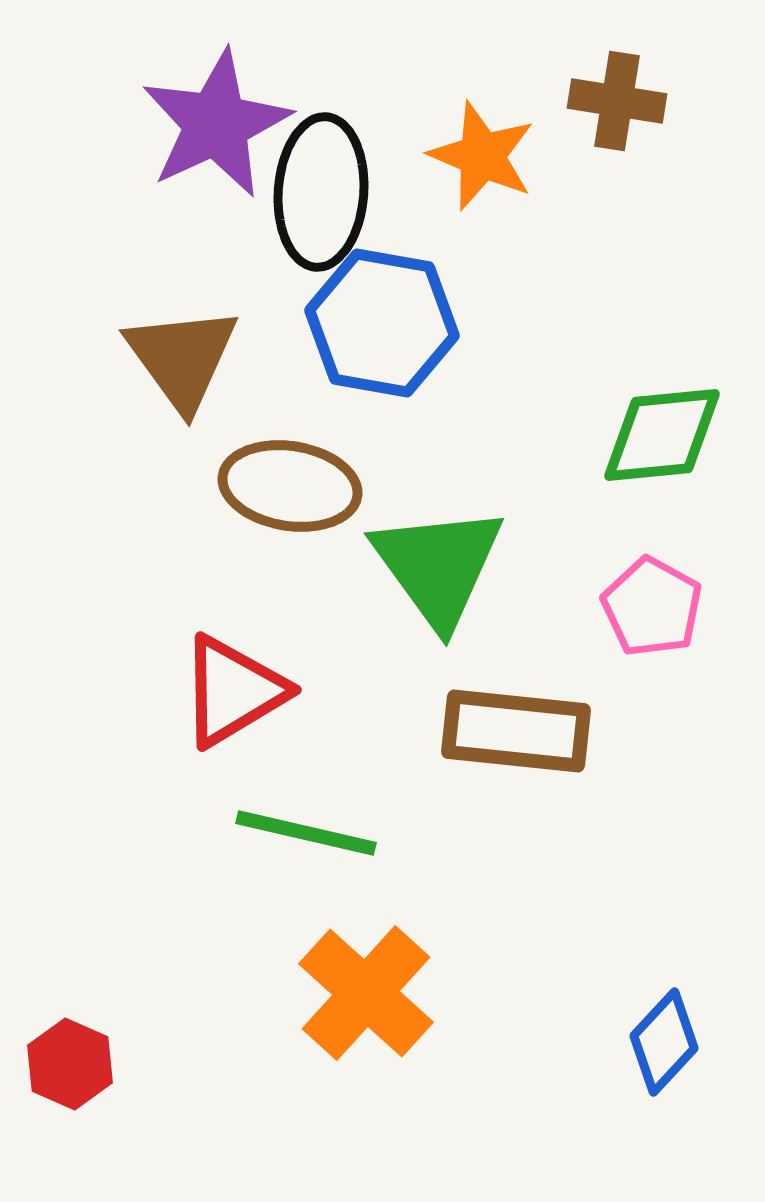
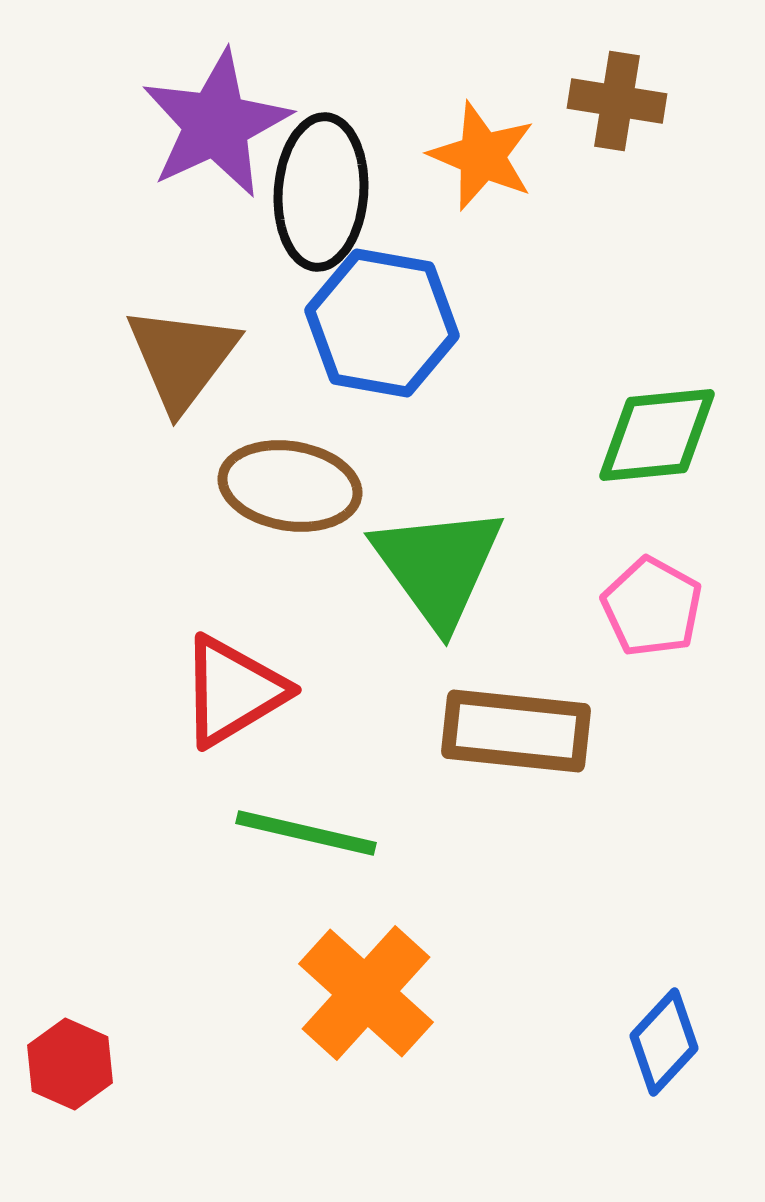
brown triangle: rotated 13 degrees clockwise
green diamond: moved 5 px left
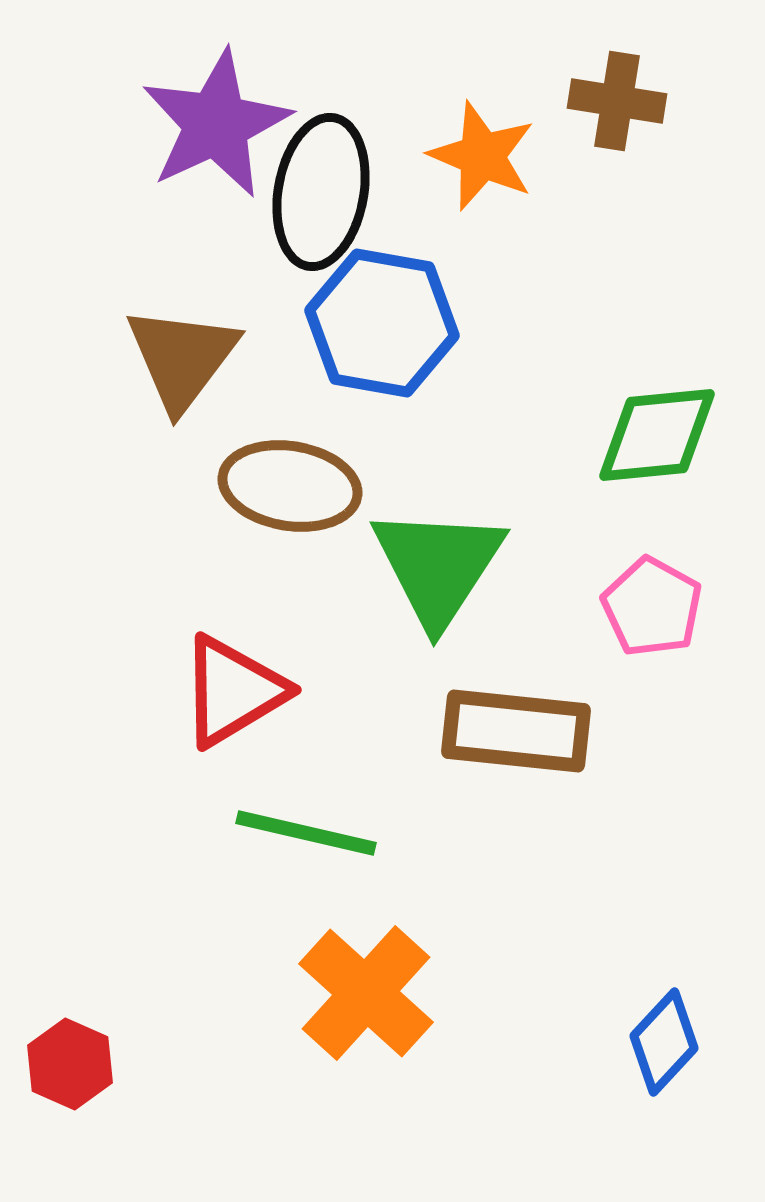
black ellipse: rotated 6 degrees clockwise
green triangle: rotated 9 degrees clockwise
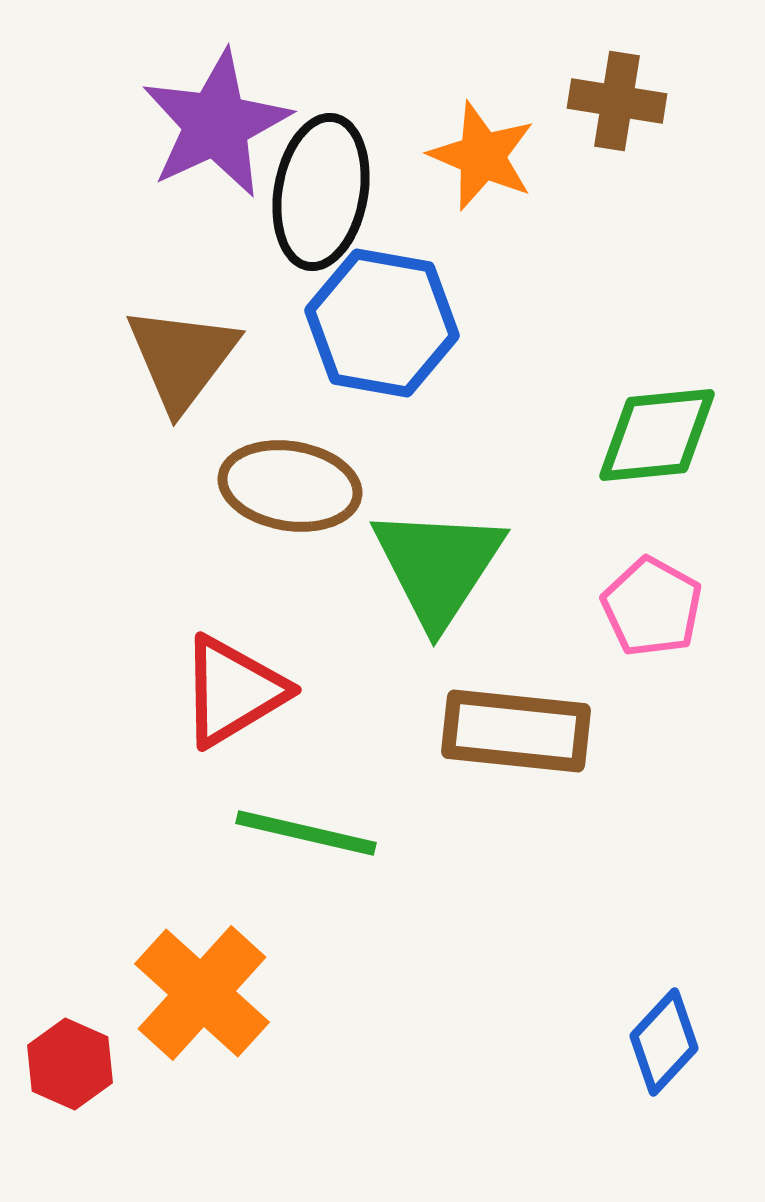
orange cross: moved 164 px left
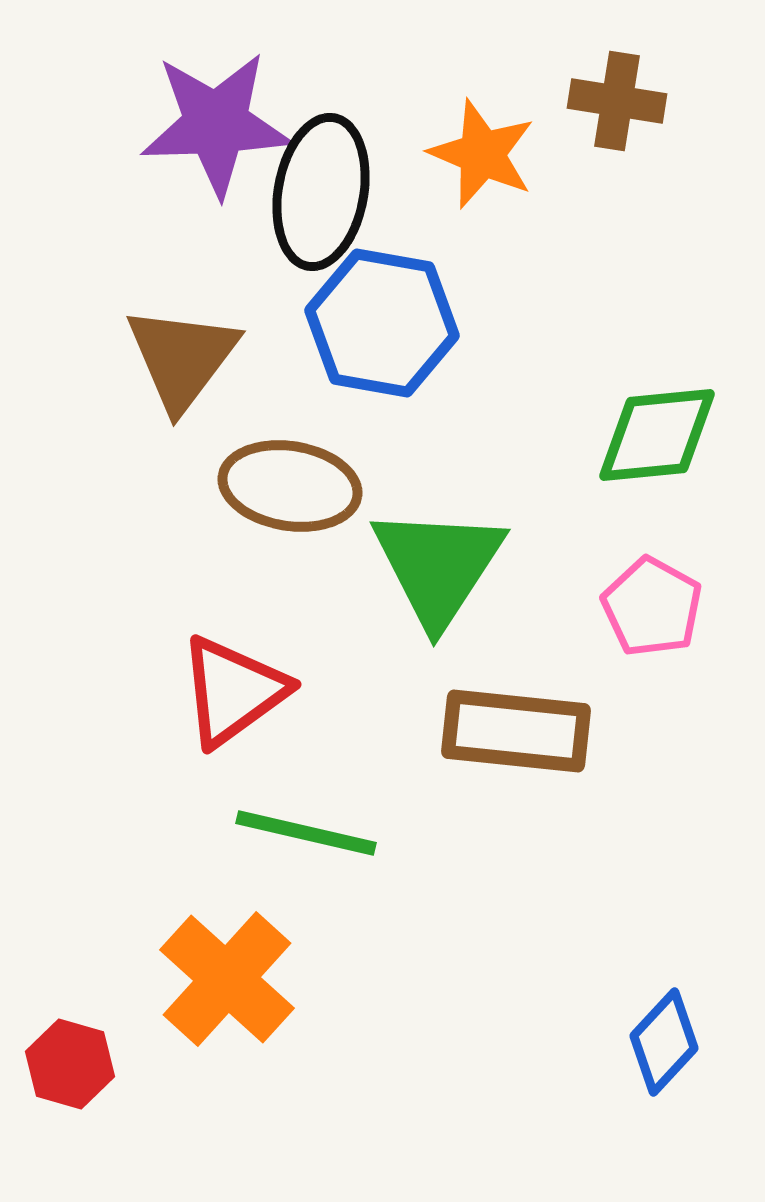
purple star: rotated 23 degrees clockwise
orange star: moved 2 px up
red triangle: rotated 5 degrees counterclockwise
orange cross: moved 25 px right, 14 px up
red hexagon: rotated 8 degrees counterclockwise
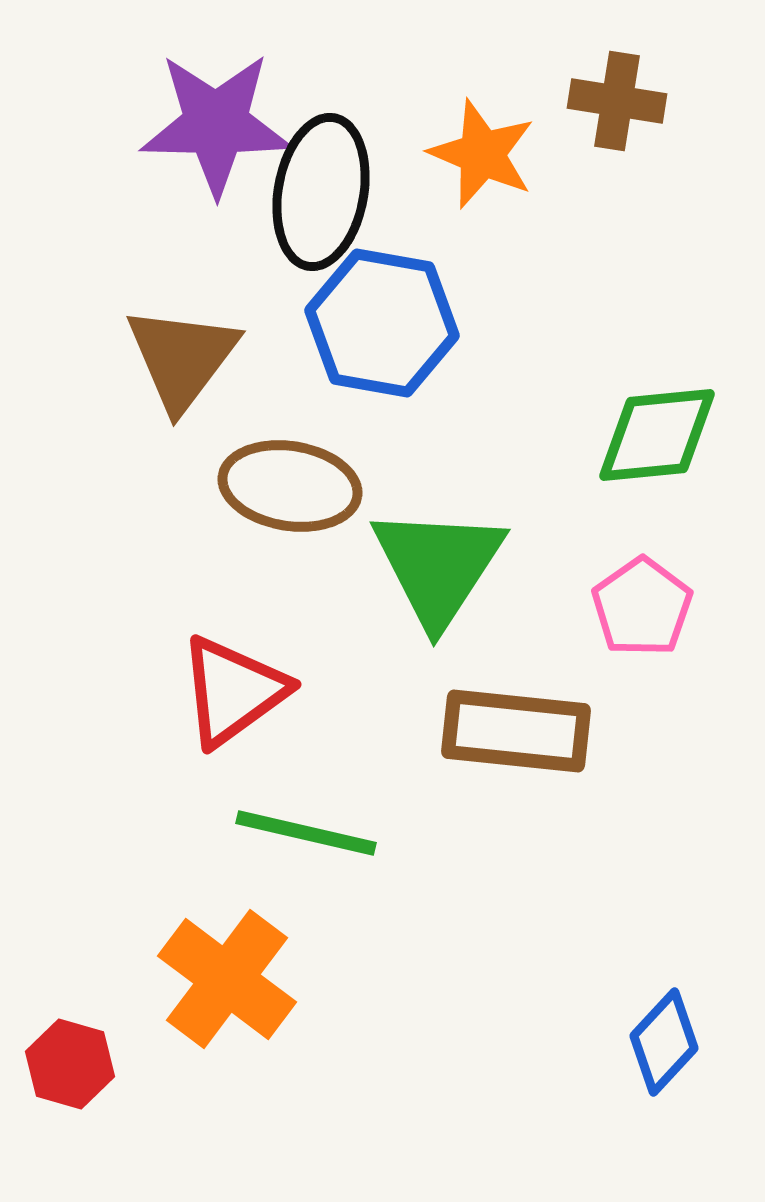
purple star: rotated 3 degrees clockwise
pink pentagon: moved 10 px left; rotated 8 degrees clockwise
orange cross: rotated 5 degrees counterclockwise
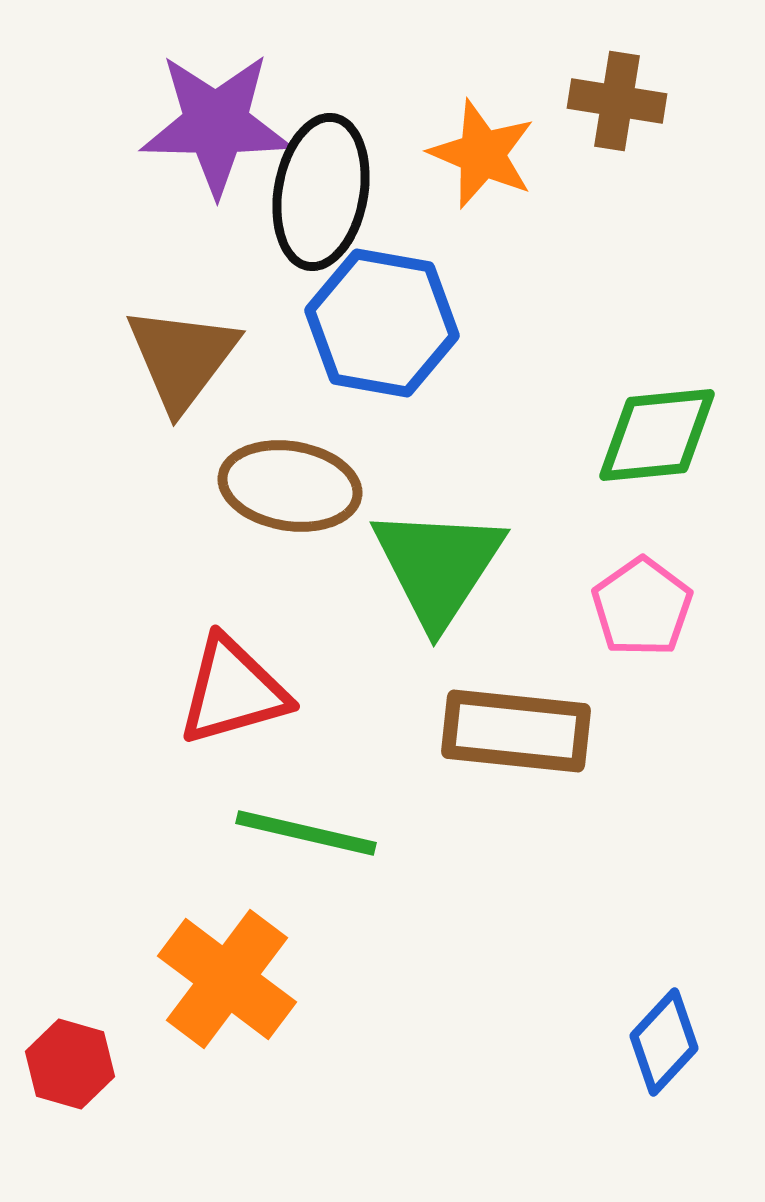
red triangle: rotated 20 degrees clockwise
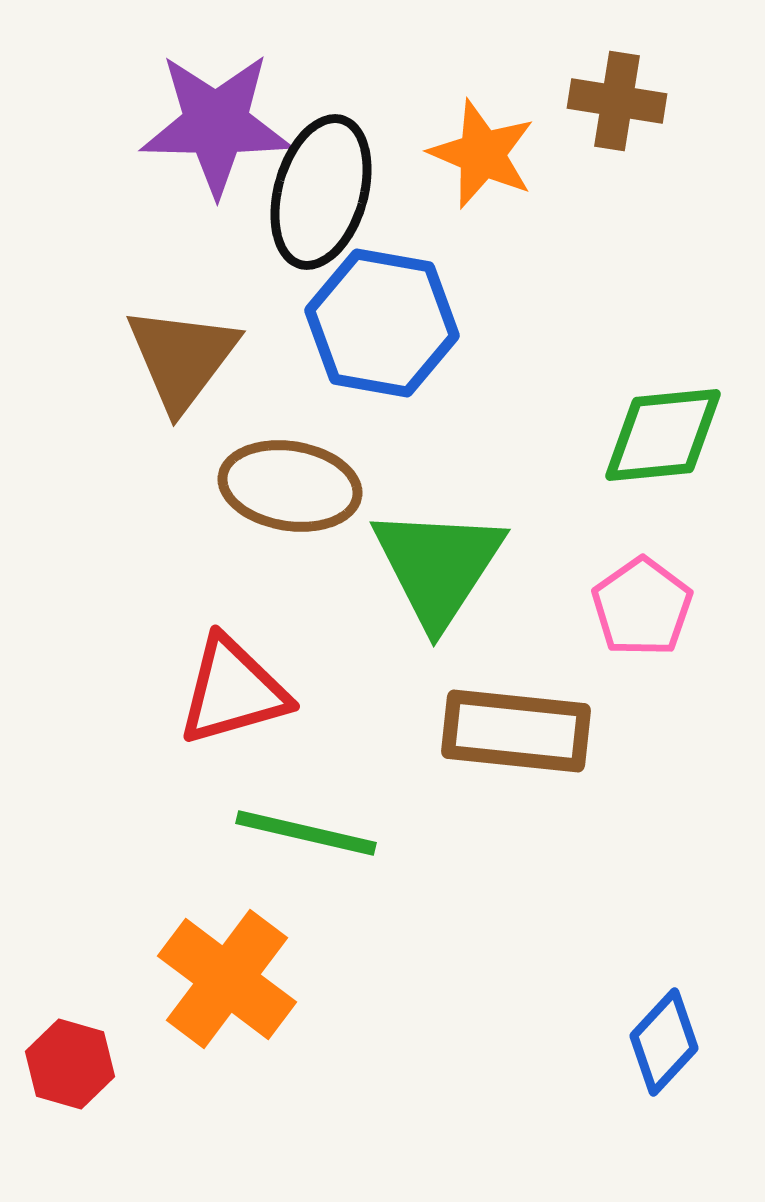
black ellipse: rotated 6 degrees clockwise
green diamond: moved 6 px right
